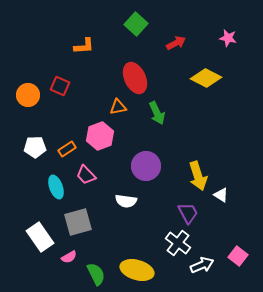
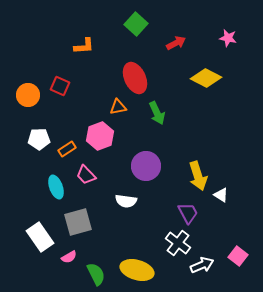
white pentagon: moved 4 px right, 8 px up
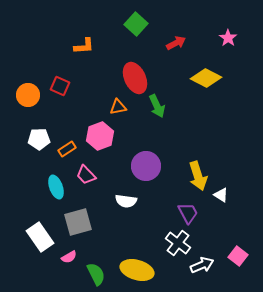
pink star: rotated 24 degrees clockwise
green arrow: moved 7 px up
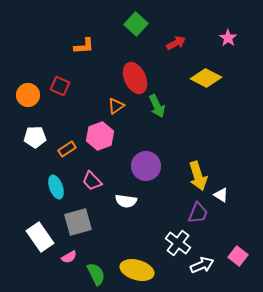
orange triangle: moved 2 px left, 1 px up; rotated 24 degrees counterclockwise
white pentagon: moved 4 px left, 2 px up
pink trapezoid: moved 6 px right, 6 px down
purple trapezoid: moved 10 px right; rotated 50 degrees clockwise
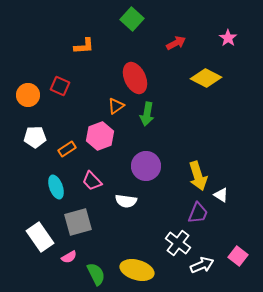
green square: moved 4 px left, 5 px up
green arrow: moved 10 px left, 8 px down; rotated 35 degrees clockwise
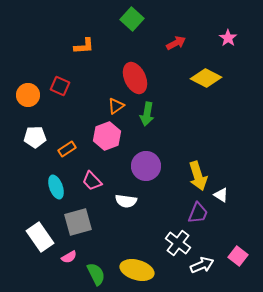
pink hexagon: moved 7 px right
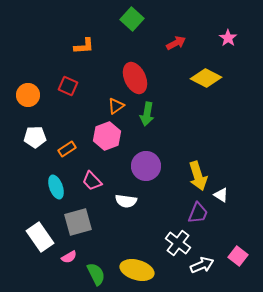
red square: moved 8 px right
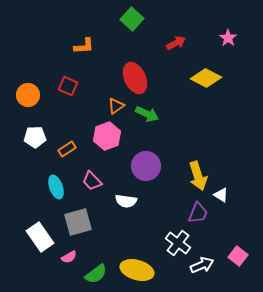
green arrow: rotated 75 degrees counterclockwise
green semicircle: rotated 80 degrees clockwise
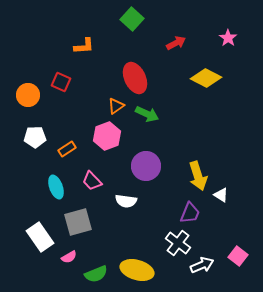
red square: moved 7 px left, 4 px up
purple trapezoid: moved 8 px left
green semicircle: rotated 15 degrees clockwise
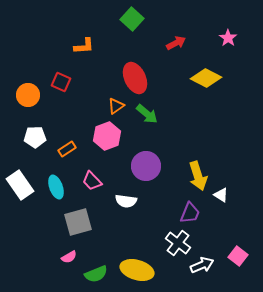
green arrow: rotated 15 degrees clockwise
white rectangle: moved 20 px left, 52 px up
